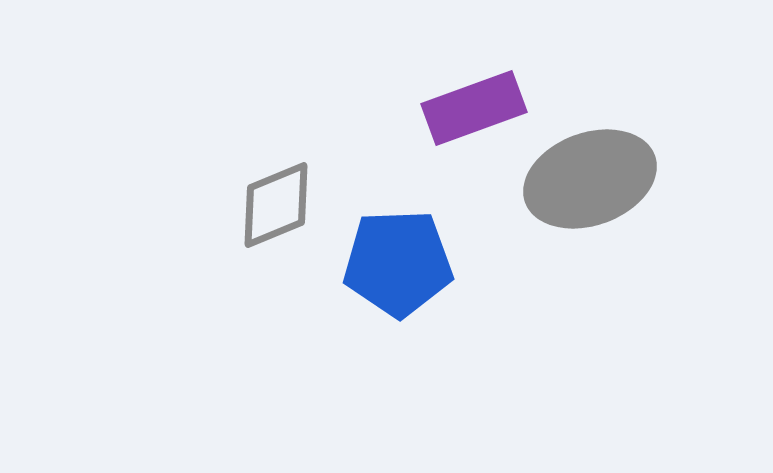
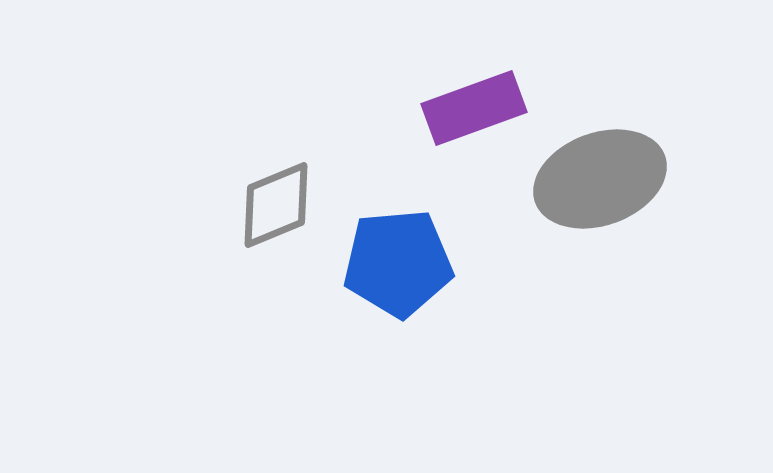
gray ellipse: moved 10 px right
blue pentagon: rotated 3 degrees counterclockwise
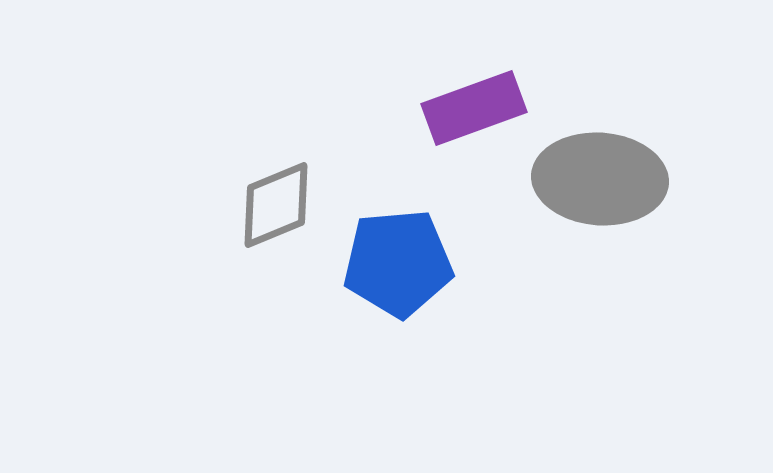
gray ellipse: rotated 24 degrees clockwise
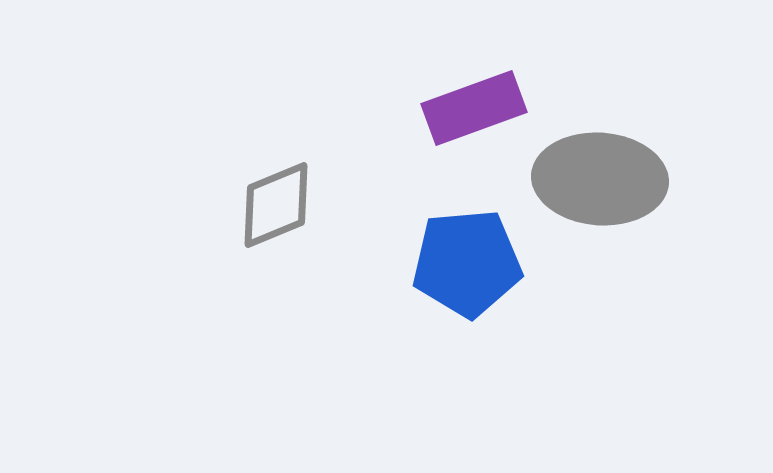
blue pentagon: moved 69 px right
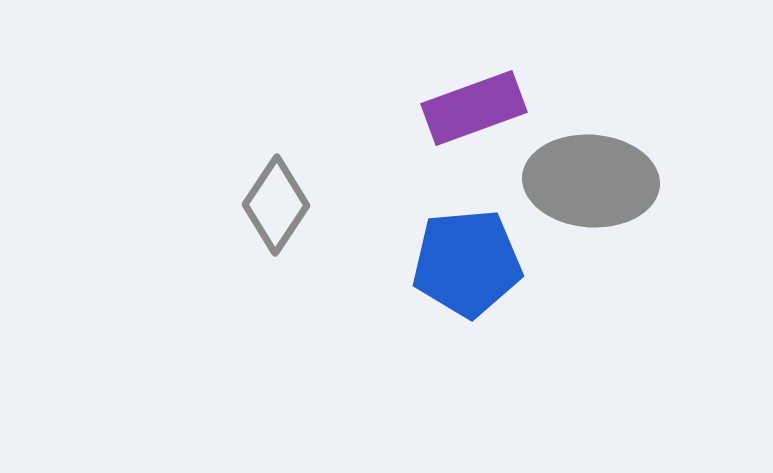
gray ellipse: moved 9 px left, 2 px down
gray diamond: rotated 34 degrees counterclockwise
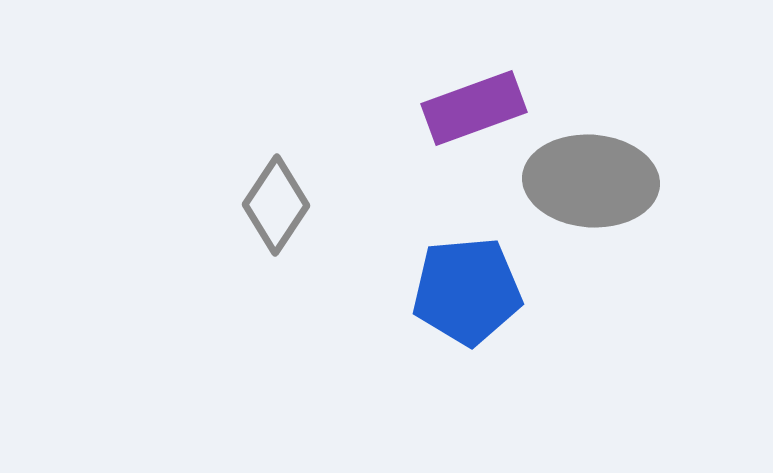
blue pentagon: moved 28 px down
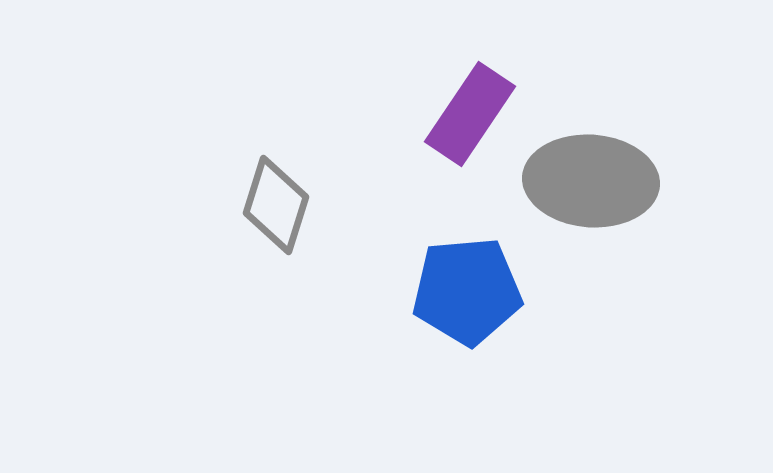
purple rectangle: moved 4 px left, 6 px down; rotated 36 degrees counterclockwise
gray diamond: rotated 16 degrees counterclockwise
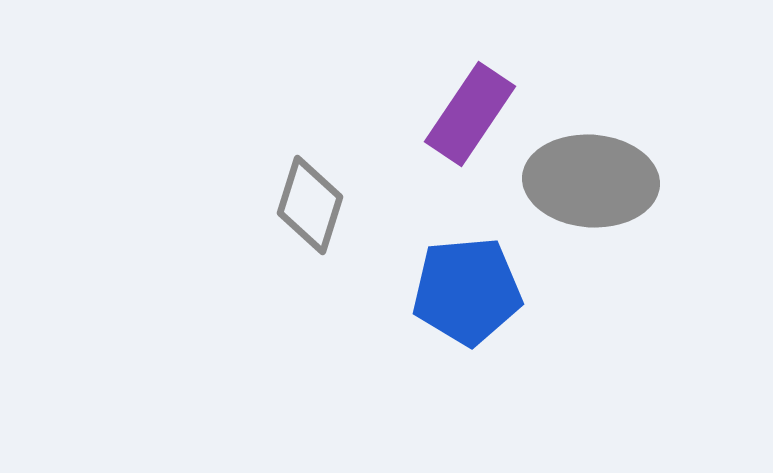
gray diamond: moved 34 px right
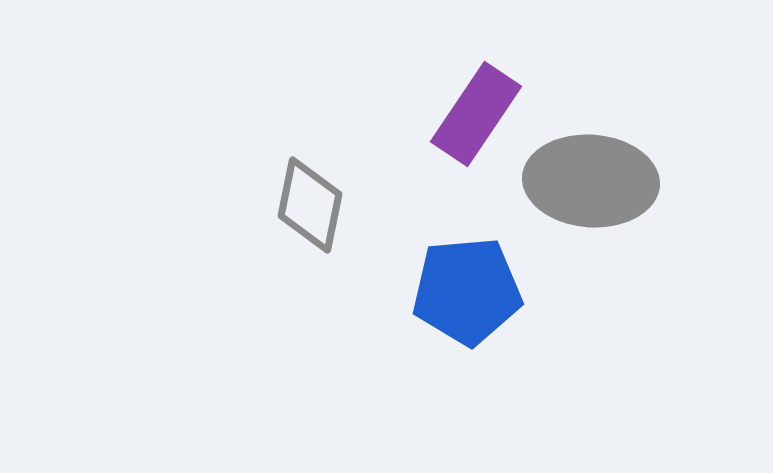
purple rectangle: moved 6 px right
gray diamond: rotated 6 degrees counterclockwise
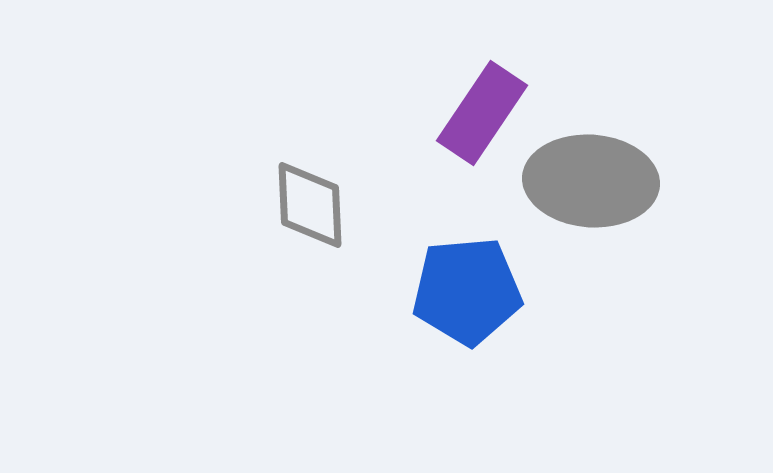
purple rectangle: moved 6 px right, 1 px up
gray diamond: rotated 14 degrees counterclockwise
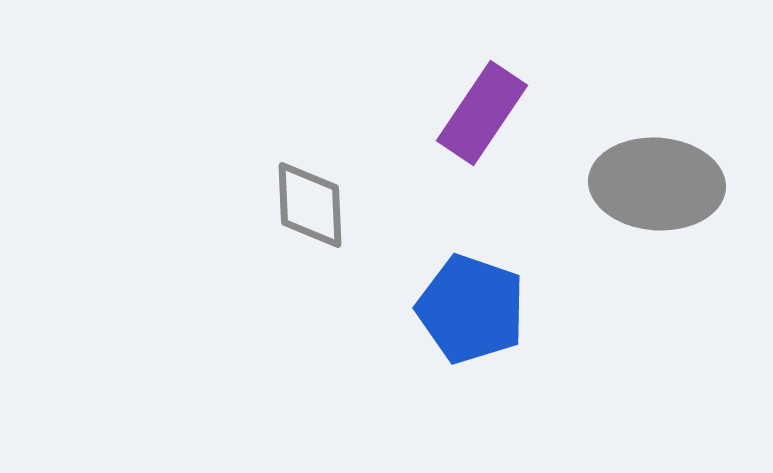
gray ellipse: moved 66 px right, 3 px down
blue pentagon: moved 4 px right, 18 px down; rotated 24 degrees clockwise
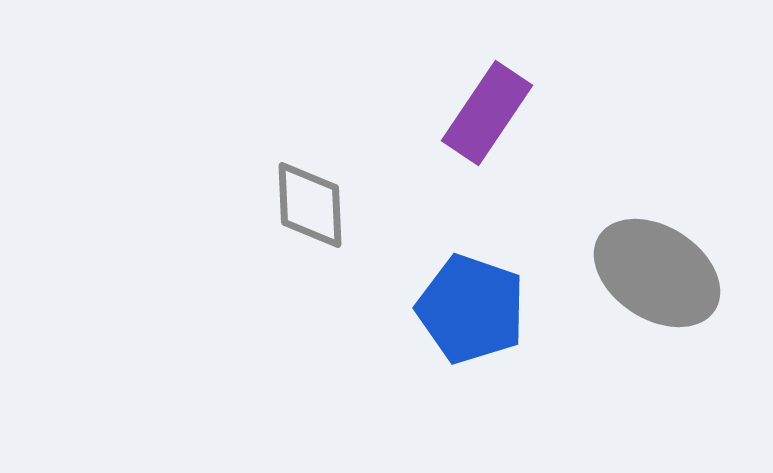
purple rectangle: moved 5 px right
gray ellipse: moved 89 px down; rotated 29 degrees clockwise
